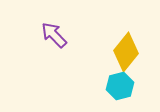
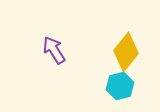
purple arrow: moved 15 px down; rotated 12 degrees clockwise
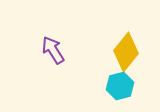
purple arrow: moved 1 px left
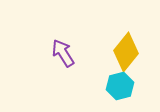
purple arrow: moved 10 px right, 3 px down
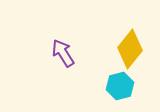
yellow diamond: moved 4 px right, 3 px up
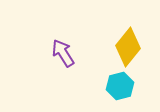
yellow diamond: moved 2 px left, 2 px up
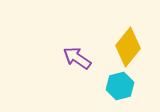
purple arrow: moved 14 px right, 5 px down; rotated 24 degrees counterclockwise
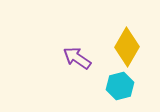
yellow diamond: moved 1 px left; rotated 9 degrees counterclockwise
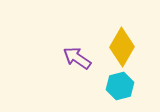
yellow diamond: moved 5 px left
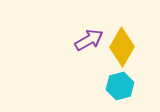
purple arrow: moved 12 px right, 18 px up; rotated 116 degrees clockwise
